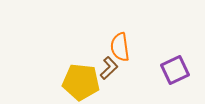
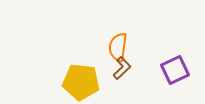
orange semicircle: moved 2 px left; rotated 16 degrees clockwise
brown L-shape: moved 13 px right
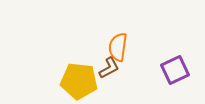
brown L-shape: moved 13 px left; rotated 15 degrees clockwise
yellow pentagon: moved 2 px left, 1 px up
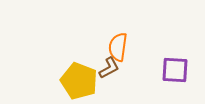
purple square: rotated 28 degrees clockwise
yellow pentagon: rotated 15 degrees clockwise
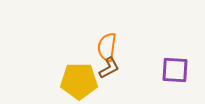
orange semicircle: moved 11 px left
yellow pentagon: rotated 21 degrees counterclockwise
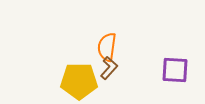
brown L-shape: rotated 20 degrees counterclockwise
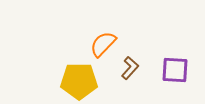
orange semicircle: moved 4 px left, 3 px up; rotated 36 degrees clockwise
brown L-shape: moved 21 px right
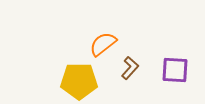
orange semicircle: rotated 8 degrees clockwise
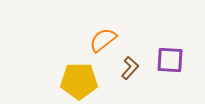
orange semicircle: moved 4 px up
purple square: moved 5 px left, 10 px up
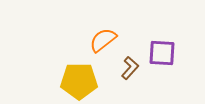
purple square: moved 8 px left, 7 px up
